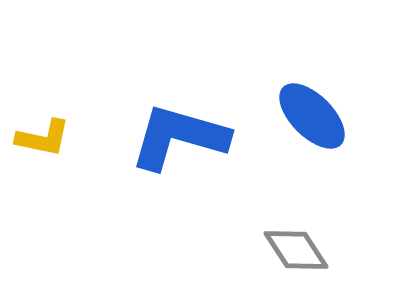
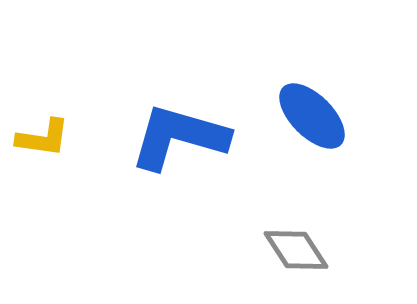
yellow L-shape: rotated 4 degrees counterclockwise
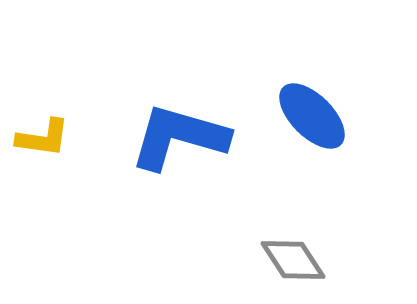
gray diamond: moved 3 px left, 10 px down
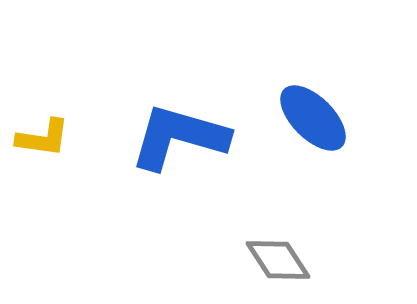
blue ellipse: moved 1 px right, 2 px down
gray diamond: moved 15 px left
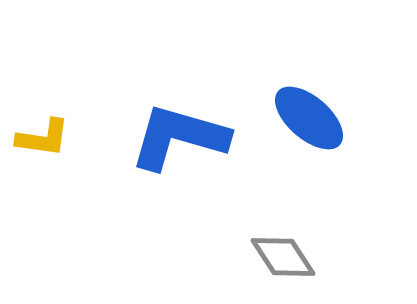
blue ellipse: moved 4 px left; rotated 4 degrees counterclockwise
gray diamond: moved 5 px right, 3 px up
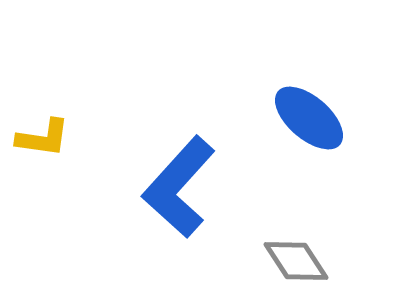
blue L-shape: moved 50 px down; rotated 64 degrees counterclockwise
gray diamond: moved 13 px right, 4 px down
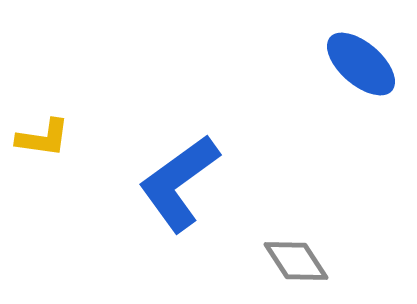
blue ellipse: moved 52 px right, 54 px up
blue L-shape: moved 4 px up; rotated 12 degrees clockwise
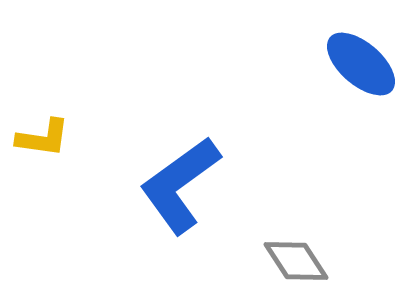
blue L-shape: moved 1 px right, 2 px down
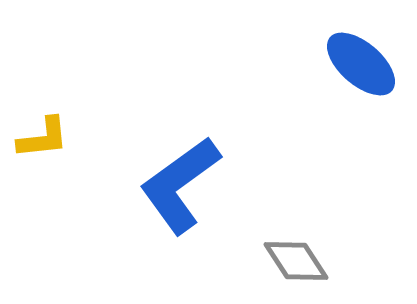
yellow L-shape: rotated 14 degrees counterclockwise
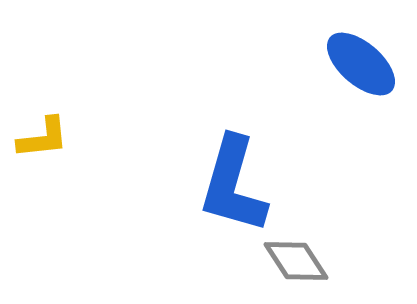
blue L-shape: moved 53 px right; rotated 38 degrees counterclockwise
